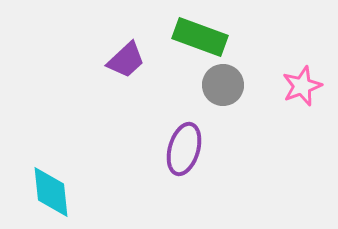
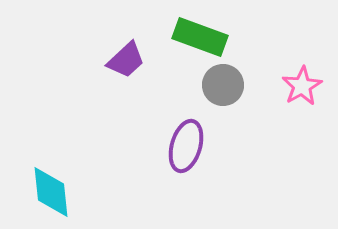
pink star: rotated 9 degrees counterclockwise
purple ellipse: moved 2 px right, 3 px up
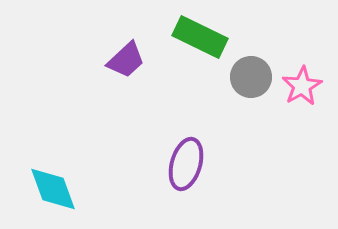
green rectangle: rotated 6 degrees clockwise
gray circle: moved 28 px right, 8 px up
purple ellipse: moved 18 px down
cyan diamond: moved 2 px right, 3 px up; rotated 14 degrees counterclockwise
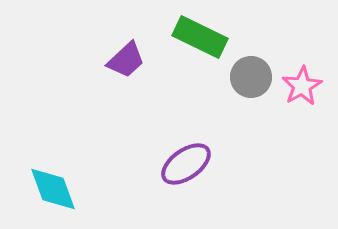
purple ellipse: rotated 39 degrees clockwise
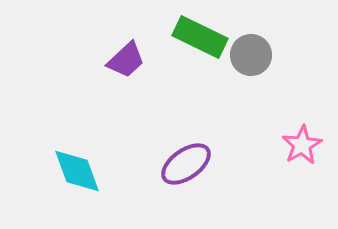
gray circle: moved 22 px up
pink star: moved 59 px down
cyan diamond: moved 24 px right, 18 px up
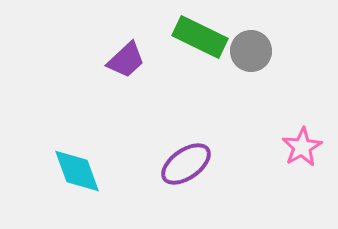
gray circle: moved 4 px up
pink star: moved 2 px down
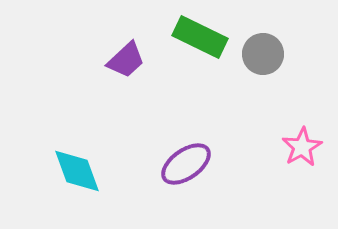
gray circle: moved 12 px right, 3 px down
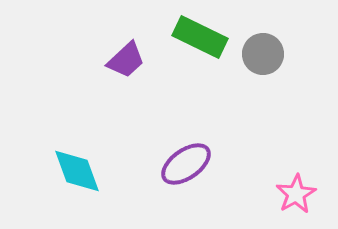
pink star: moved 6 px left, 47 px down
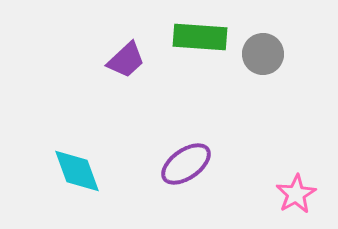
green rectangle: rotated 22 degrees counterclockwise
